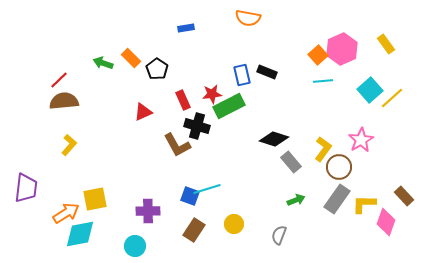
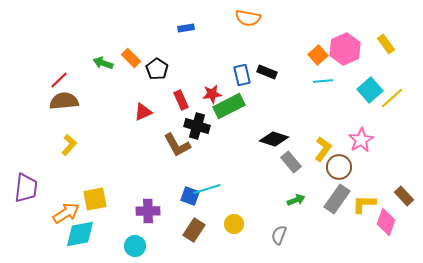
pink hexagon at (342, 49): moved 3 px right
red rectangle at (183, 100): moved 2 px left
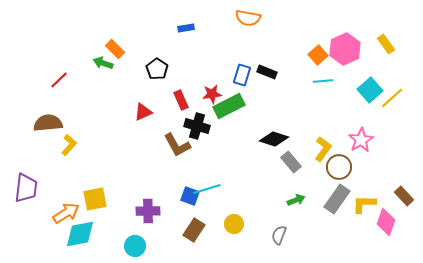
orange rectangle at (131, 58): moved 16 px left, 9 px up
blue rectangle at (242, 75): rotated 30 degrees clockwise
brown semicircle at (64, 101): moved 16 px left, 22 px down
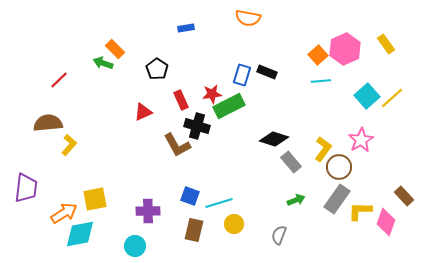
cyan line at (323, 81): moved 2 px left
cyan square at (370, 90): moved 3 px left, 6 px down
cyan line at (207, 189): moved 12 px right, 14 px down
yellow L-shape at (364, 204): moved 4 px left, 7 px down
orange arrow at (66, 213): moved 2 px left
brown rectangle at (194, 230): rotated 20 degrees counterclockwise
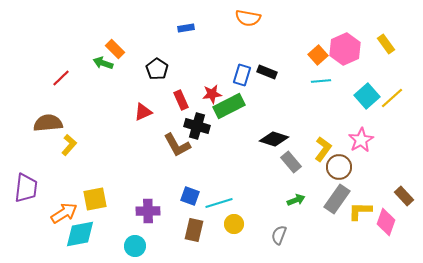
red line at (59, 80): moved 2 px right, 2 px up
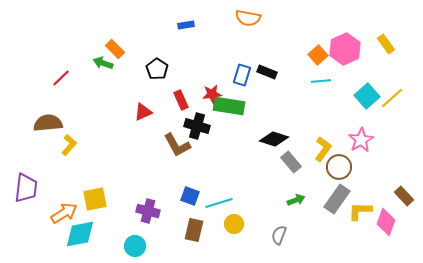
blue rectangle at (186, 28): moved 3 px up
green rectangle at (229, 106): rotated 36 degrees clockwise
purple cross at (148, 211): rotated 15 degrees clockwise
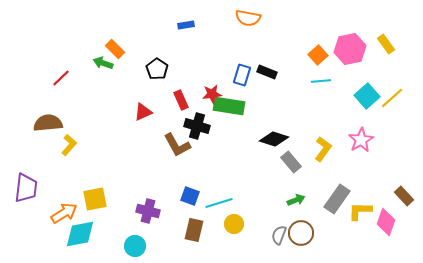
pink hexagon at (345, 49): moved 5 px right; rotated 12 degrees clockwise
brown circle at (339, 167): moved 38 px left, 66 px down
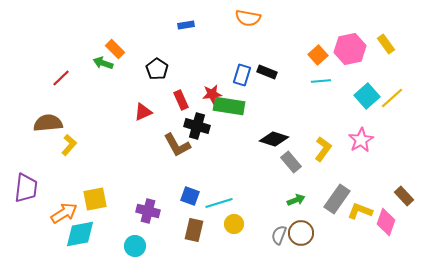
yellow L-shape at (360, 211): rotated 20 degrees clockwise
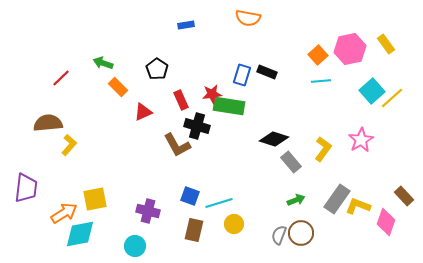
orange rectangle at (115, 49): moved 3 px right, 38 px down
cyan square at (367, 96): moved 5 px right, 5 px up
yellow L-shape at (360, 211): moved 2 px left, 5 px up
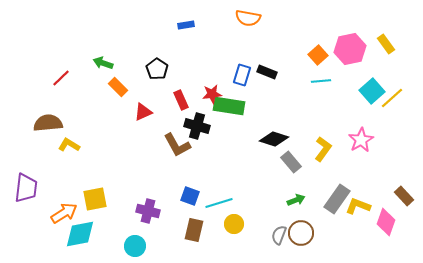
yellow L-shape at (69, 145): rotated 100 degrees counterclockwise
